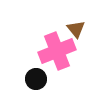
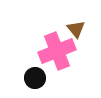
black circle: moved 1 px left, 1 px up
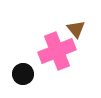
black circle: moved 12 px left, 4 px up
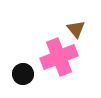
pink cross: moved 2 px right, 6 px down
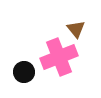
black circle: moved 1 px right, 2 px up
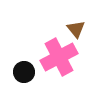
pink cross: rotated 6 degrees counterclockwise
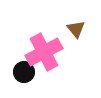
pink cross: moved 15 px left, 5 px up
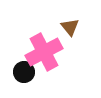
brown triangle: moved 6 px left, 2 px up
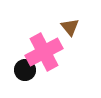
black circle: moved 1 px right, 2 px up
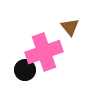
pink cross: rotated 9 degrees clockwise
